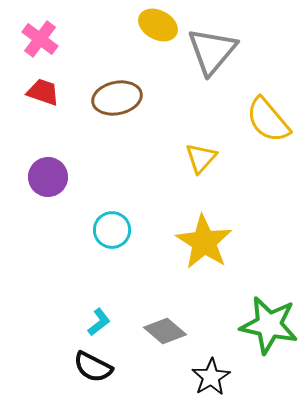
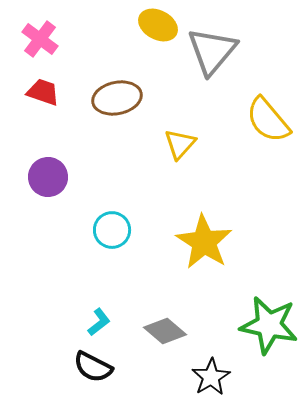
yellow triangle: moved 21 px left, 14 px up
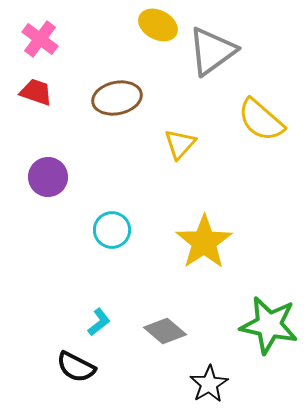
gray triangle: rotated 14 degrees clockwise
red trapezoid: moved 7 px left
yellow semicircle: moved 7 px left; rotated 9 degrees counterclockwise
yellow star: rotated 6 degrees clockwise
black semicircle: moved 17 px left
black star: moved 2 px left, 7 px down
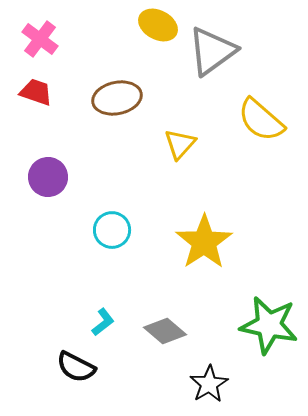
cyan L-shape: moved 4 px right
